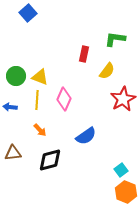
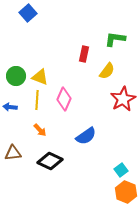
black diamond: moved 1 px down; rotated 40 degrees clockwise
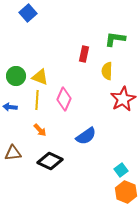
yellow semicircle: rotated 144 degrees clockwise
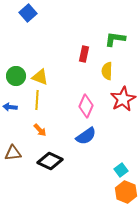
pink diamond: moved 22 px right, 7 px down
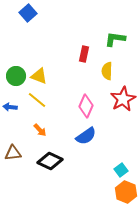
yellow triangle: moved 1 px left, 1 px up
yellow line: rotated 54 degrees counterclockwise
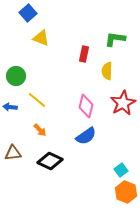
yellow triangle: moved 2 px right, 38 px up
red star: moved 4 px down
pink diamond: rotated 10 degrees counterclockwise
